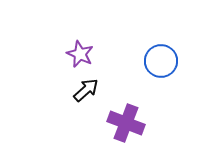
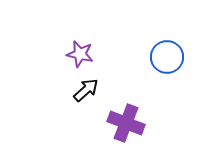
purple star: rotated 12 degrees counterclockwise
blue circle: moved 6 px right, 4 px up
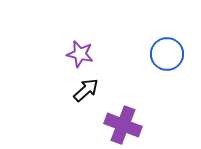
blue circle: moved 3 px up
purple cross: moved 3 px left, 2 px down
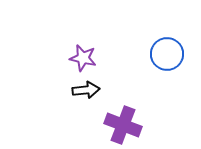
purple star: moved 3 px right, 4 px down
black arrow: rotated 36 degrees clockwise
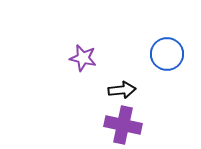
black arrow: moved 36 px right
purple cross: rotated 9 degrees counterclockwise
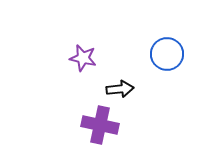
black arrow: moved 2 px left, 1 px up
purple cross: moved 23 px left
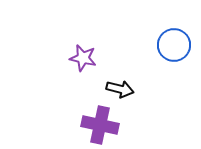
blue circle: moved 7 px right, 9 px up
black arrow: rotated 20 degrees clockwise
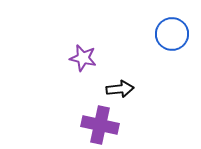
blue circle: moved 2 px left, 11 px up
black arrow: rotated 20 degrees counterclockwise
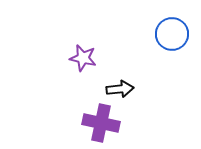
purple cross: moved 1 px right, 2 px up
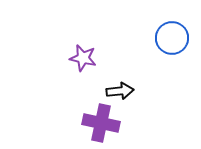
blue circle: moved 4 px down
black arrow: moved 2 px down
